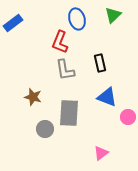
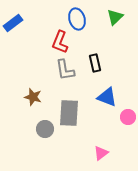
green triangle: moved 2 px right, 2 px down
black rectangle: moved 5 px left
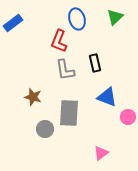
red L-shape: moved 1 px left, 1 px up
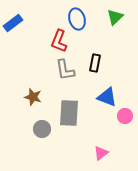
black rectangle: rotated 24 degrees clockwise
pink circle: moved 3 px left, 1 px up
gray circle: moved 3 px left
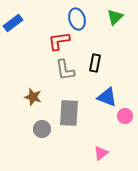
red L-shape: rotated 60 degrees clockwise
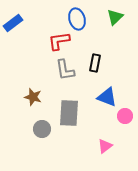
pink triangle: moved 4 px right, 7 px up
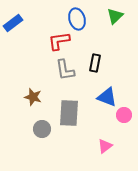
green triangle: moved 1 px up
pink circle: moved 1 px left, 1 px up
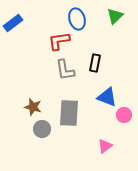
brown star: moved 10 px down
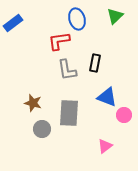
gray L-shape: moved 2 px right
brown star: moved 4 px up
